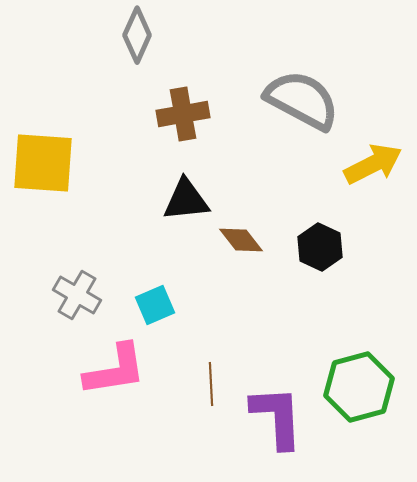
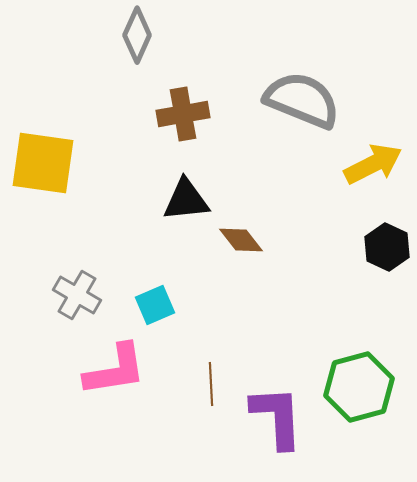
gray semicircle: rotated 6 degrees counterclockwise
yellow square: rotated 4 degrees clockwise
black hexagon: moved 67 px right
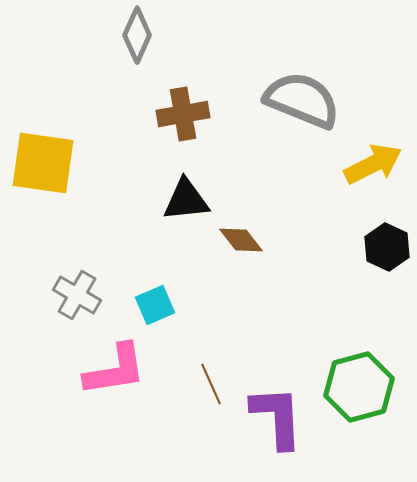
brown line: rotated 21 degrees counterclockwise
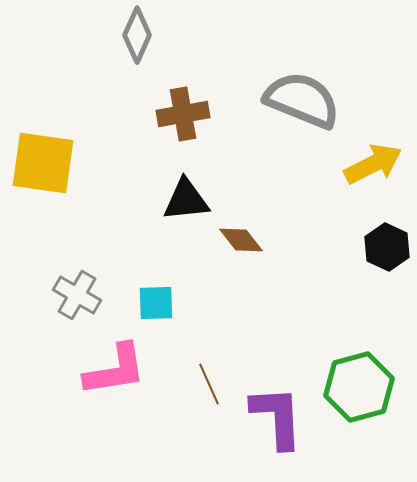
cyan square: moved 1 px right, 2 px up; rotated 21 degrees clockwise
brown line: moved 2 px left
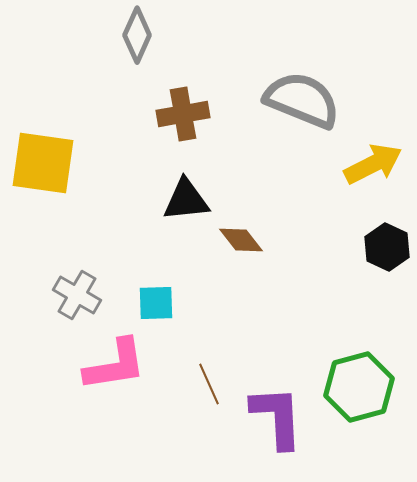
pink L-shape: moved 5 px up
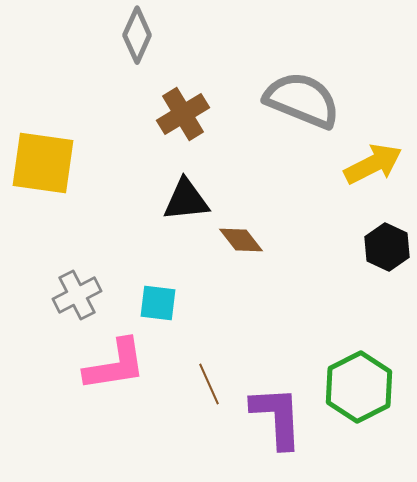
brown cross: rotated 21 degrees counterclockwise
gray cross: rotated 33 degrees clockwise
cyan square: moved 2 px right; rotated 9 degrees clockwise
green hexagon: rotated 12 degrees counterclockwise
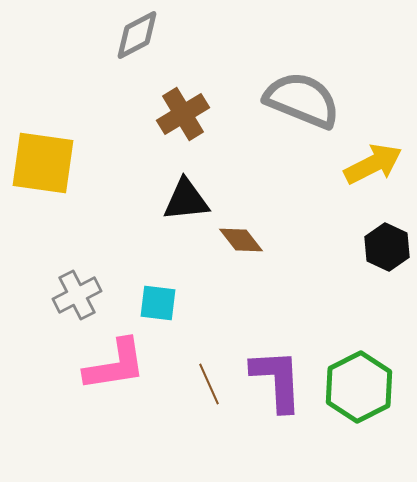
gray diamond: rotated 38 degrees clockwise
purple L-shape: moved 37 px up
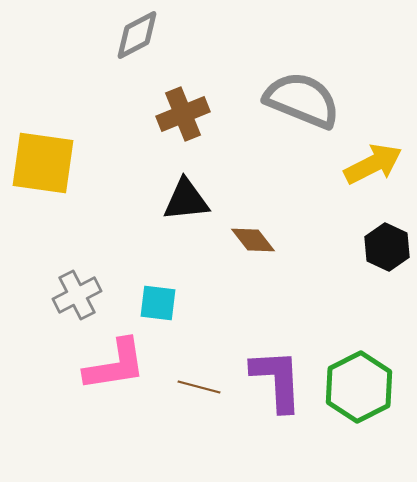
brown cross: rotated 9 degrees clockwise
brown diamond: moved 12 px right
brown line: moved 10 px left, 3 px down; rotated 51 degrees counterclockwise
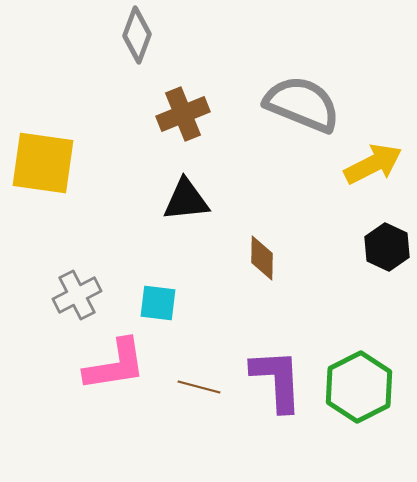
gray diamond: rotated 42 degrees counterclockwise
gray semicircle: moved 4 px down
brown diamond: moved 9 px right, 18 px down; rotated 39 degrees clockwise
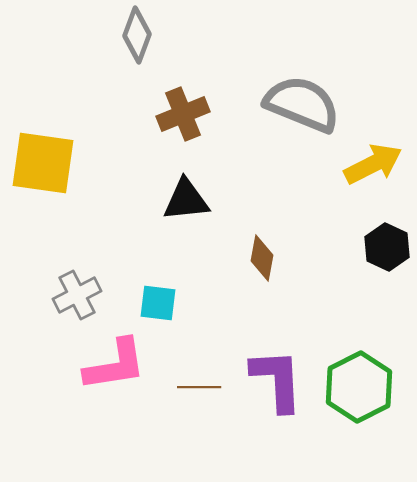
brown diamond: rotated 9 degrees clockwise
brown line: rotated 15 degrees counterclockwise
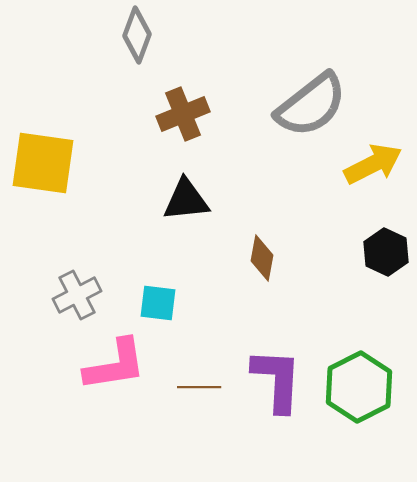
gray semicircle: moved 9 px right, 1 px down; rotated 120 degrees clockwise
black hexagon: moved 1 px left, 5 px down
purple L-shape: rotated 6 degrees clockwise
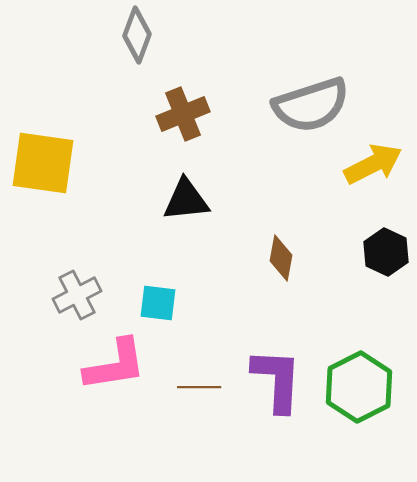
gray semicircle: rotated 20 degrees clockwise
brown diamond: moved 19 px right
